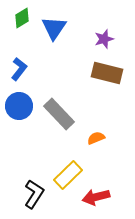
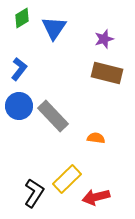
gray rectangle: moved 6 px left, 2 px down
orange semicircle: rotated 30 degrees clockwise
yellow rectangle: moved 1 px left, 4 px down
black L-shape: moved 1 px up
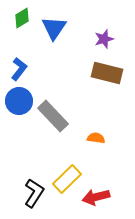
blue circle: moved 5 px up
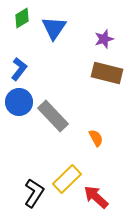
blue circle: moved 1 px down
orange semicircle: rotated 54 degrees clockwise
red arrow: rotated 56 degrees clockwise
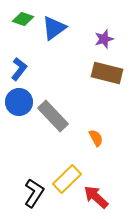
green diamond: moved 1 px right, 1 px down; rotated 50 degrees clockwise
blue triangle: rotated 20 degrees clockwise
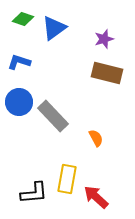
blue L-shape: moved 7 px up; rotated 110 degrees counterclockwise
yellow rectangle: rotated 36 degrees counterclockwise
black L-shape: rotated 52 degrees clockwise
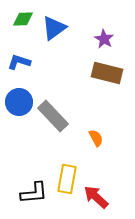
green diamond: rotated 20 degrees counterclockwise
purple star: rotated 24 degrees counterclockwise
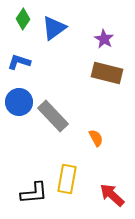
green diamond: rotated 55 degrees counterclockwise
red arrow: moved 16 px right, 2 px up
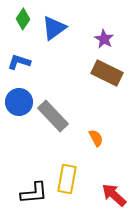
brown rectangle: rotated 12 degrees clockwise
red arrow: moved 2 px right
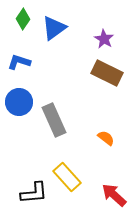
gray rectangle: moved 1 px right, 4 px down; rotated 20 degrees clockwise
orange semicircle: moved 10 px right; rotated 24 degrees counterclockwise
yellow rectangle: moved 2 px up; rotated 52 degrees counterclockwise
